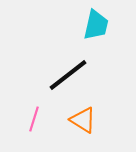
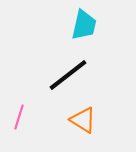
cyan trapezoid: moved 12 px left
pink line: moved 15 px left, 2 px up
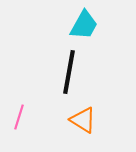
cyan trapezoid: rotated 16 degrees clockwise
black line: moved 1 px right, 3 px up; rotated 42 degrees counterclockwise
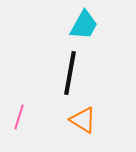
black line: moved 1 px right, 1 px down
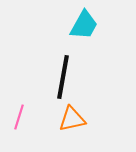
black line: moved 7 px left, 4 px down
orange triangle: moved 11 px left, 1 px up; rotated 44 degrees counterclockwise
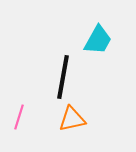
cyan trapezoid: moved 14 px right, 15 px down
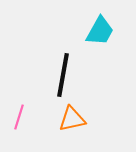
cyan trapezoid: moved 2 px right, 9 px up
black line: moved 2 px up
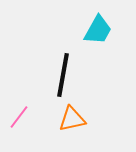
cyan trapezoid: moved 2 px left, 1 px up
pink line: rotated 20 degrees clockwise
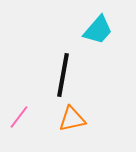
cyan trapezoid: rotated 12 degrees clockwise
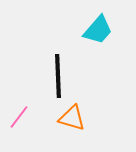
black line: moved 5 px left, 1 px down; rotated 12 degrees counterclockwise
orange triangle: moved 1 px up; rotated 28 degrees clockwise
